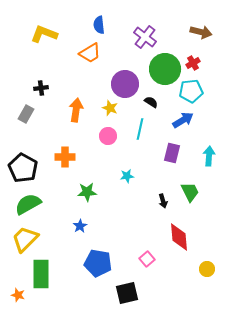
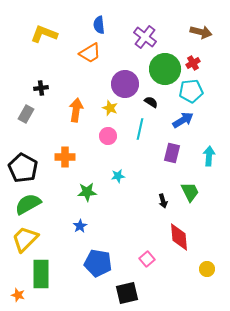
cyan star: moved 9 px left
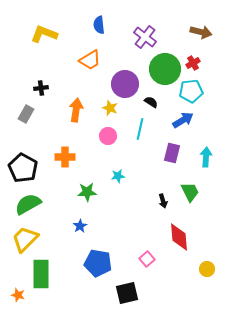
orange trapezoid: moved 7 px down
cyan arrow: moved 3 px left, 1 px down
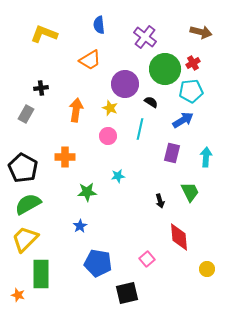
black arrow: moved 3 px left
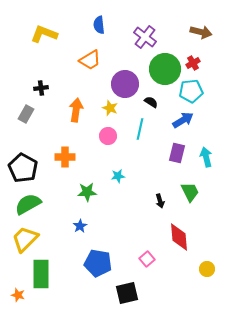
purple rectangle: moved 5 px right
cyan arrow: rotated 18 degrees counterclockwise
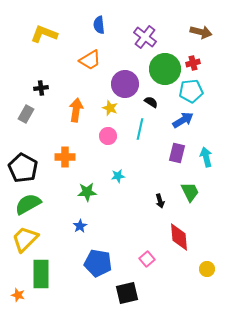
red cross: rotated 16 degrees clockwise
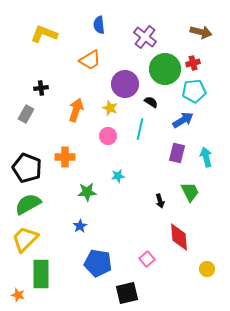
cyan pentagon: moved 3 px right
orange arrow: rotated 10 degrees clockwise
black pentagon: moved 4 px right; rotated 8 degrees counterclockwise
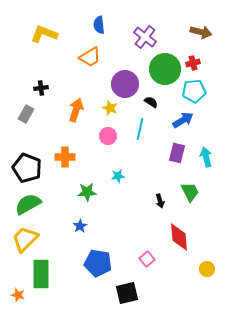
orange trapezoid: moved 3 px up
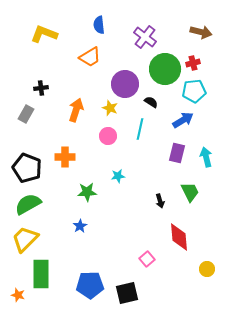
blue pentagon: moved 8 px left, 22 px down; rotated 12 degrees counterclockwise
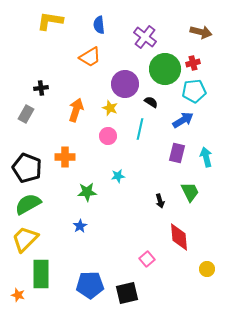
yellow L-shape: moved 6 px right, 13 px up; rotated 12 degrees counterclockwise
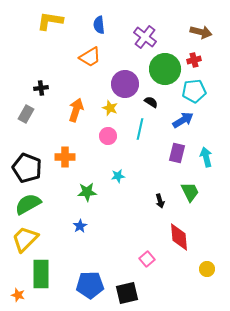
red cross: moved 1 px right, 3 px up
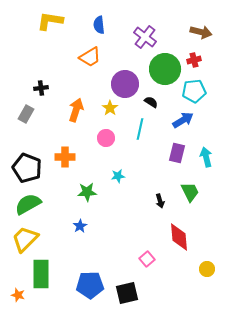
yellow star: rotated 14 degrees clockwise
pink circle: moved 2 px left, 2 px down
